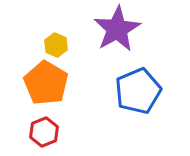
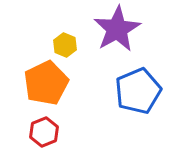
yellow hexagon: moved 9 px right
orange pentagon: rotated 15 degrees clockwise
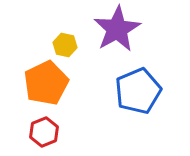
yellow hexagon: rotated 10 degrees counterclockwise
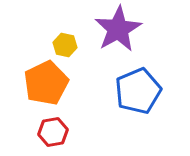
purple star: moved 1 px right
red hexagon: moved 9 px right; rotated 12 degrees clockwise
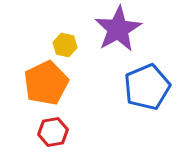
blue pentagon: moved 9 px right, 4 px up
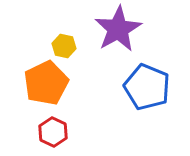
yellow hexagon: moved 1 px left, 1 px down
blue pentagon: rotated 27 degrees counterclockwise
red hexagon: rotated 24 degrees counterclockwise
